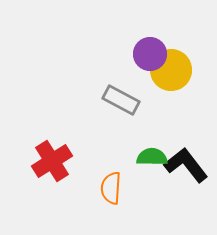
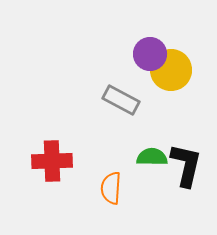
red cross: rotated 30 degrees clockwise
black L-shape: rotated 51 degrees clockwise
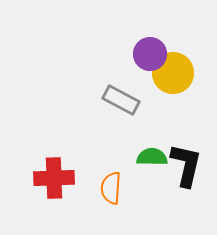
yellow circle: moved 2 px right, 3 px down
red cross: moved 2 px right, 17 px down
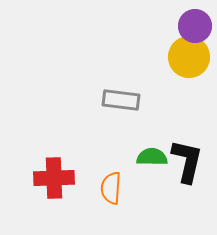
purple circle: moved 45 px right, 28 px up
yellow circle: moved 16 px right, 16 px up
gray rectangle: rotated 21 degrees counterclockwise
black L-shape: moved 1 px right, 4 px up
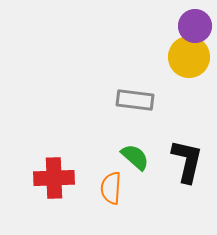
gray rectangle: moved 14 px right
green semicircle: moved 17 px left; rotated 40 degrees clockwise
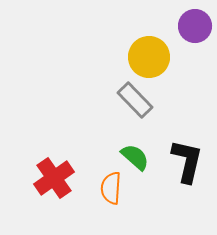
yellow circle: moved 40 px left
gray rectangle: rotated 39 degrees clockwise
red cross: rotated 33 degrees counterclockwise
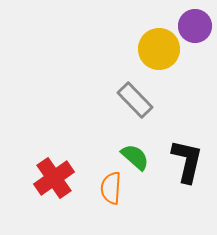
yellow circle: moved 10 px right, 8 px up
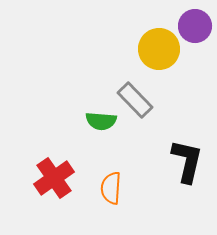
green semicircle: moved 34 px left, 36 px up; rotated 144 degrees clockwise
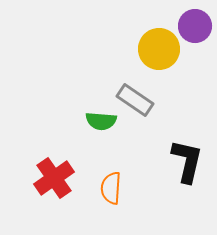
gray rectangle: rotated 12 degrees counterclockwise
